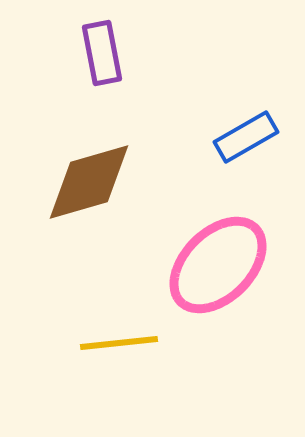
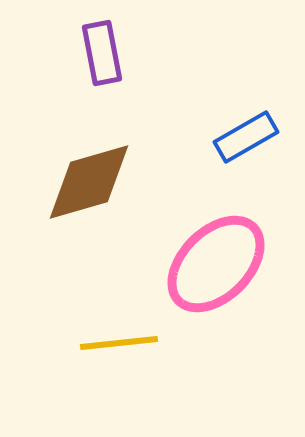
pink ellipse: moved 2 px left, 1 px up
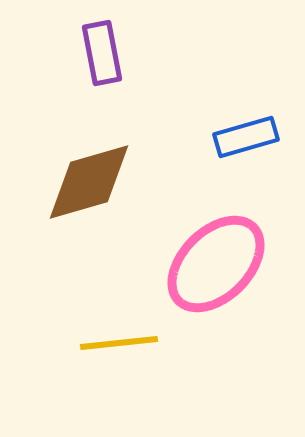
blue rectangle: rotated 14 degrees clockwise
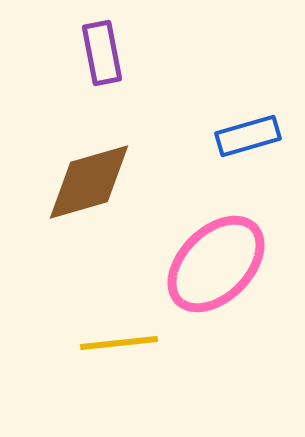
blue rectangle: moved 2 px right, 1 px up
